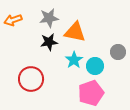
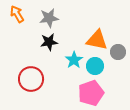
orange arrow: moved 4 px right, 6 px up; rotated 78 degrees clockwise
orange triangle: moved 22 px right, 8 px down
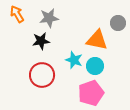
black star: moved 8 px left, 1 px up
gray circle: moved 29 px up
cyan star: rotated 18 degrees counterclockwise
red circle: moved 11 px right, 4 px up
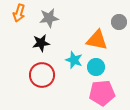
orange arrow: moved 2 px right, 1 px up; rotated 132 degrees counterclockwise
gray circle: moved 1 px right, 1 px up
black star: moved 2 px down
cyan circle: moved 1 px right, 1 px down
pink pentagon: moved 11 px right; rotated 15 degrees clockwise
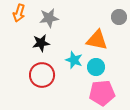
gray circle: moved 5 px up
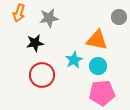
black star: moved 6 px left
cyan star: rotated 24 degrees clockwise
cyan circle: moved 2 px right, 1 px up
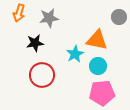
cyan star: moved 1 px right, 6 px up
